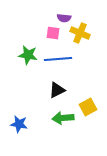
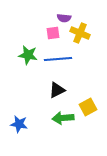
pink square: rotated 16 degrees counterclockwise
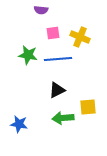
purple semicircle: moved 23 px left, 8 px up
yellow cross: moved 4 px down
yellow square: rotated 24 degrees clockwise
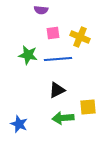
blue star: rotated 12 degrees clockwise
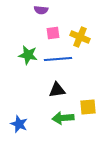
black triangle: rotated 18 degrees clockwise
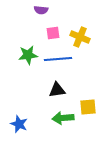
green star: rotated 18 degrees counterclockwise
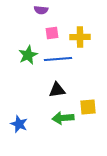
pink square: moved 1 px left
yellow cross: rotated 24 degrees counterclockwise
green star: rotated 18 degrees counterclockwise
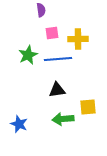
purple semicircle: rotated 104 degrees counterclockwise
yellow cross: moved 2 px left, 2 px down
green arrow: moved 1 px down
